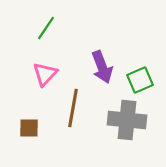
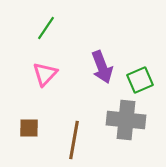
brown line: moved 1 px right, 32 px down
gray cross: moved 1 px left
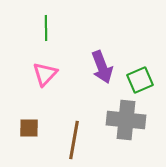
green line: rotated 35 degrees counterclockwise
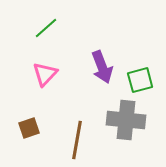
green line: rotated 50 degrees clockwise
green square: rotated 8 degrees clockwise
brown square: rotated 20 degrees counterclockwise
brown line: moved 3 px right
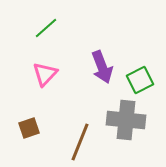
green square: rotated 12 degrees counterclockwise
brown line: moved 3 px right, 2 px down; rotated 12 degrees clockwise
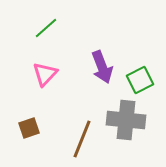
brown line: moved 2 px right, 3 px up
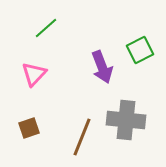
pink triangle: moved 11 px left
green square: moved 30 px up
brown line: moved 2 px up
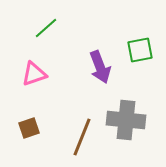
green square: rotated 16 degrees clockwise
purple arrow: moved 2 px left
pink triangle: rotated 28 degrees clockwise
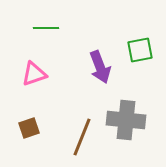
green line: rotated 40 degrees clockwise
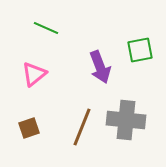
green line: rotated 25 degrees clockwise
pink triangle: rotated 20 degrees counterclockwise
brown line: moved 10 px up
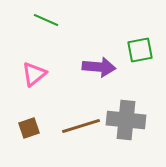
green line: moved 8 px up
purple arrow: moved 1 px left; rotated 64 degrees counterclockwise
brown line: moved 1 px left, 1 px up; rotated 51 degrees clockwise
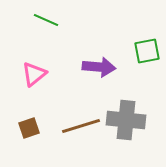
green square: moved 7 px right, 1 px down
